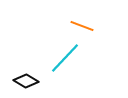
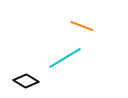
cyan line: rotated 16 degrees clockwise
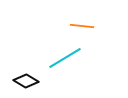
orange line: rotated 15 degrees counterclockwise
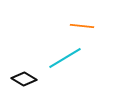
black diamond: moved 2 px left, 2 px up
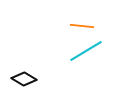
cyan line: moved 21 px right, 7 px up
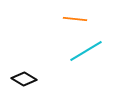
orange line: moved 7 px left, 7 px up
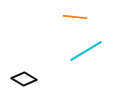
orange line: moved 2 px up
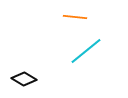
cyan line: rotated 8 degrees counterclockwise
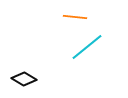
cyan line: moved 1 px right, 4 px up
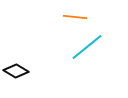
black diamond: moved 8 px left, 8 px up
